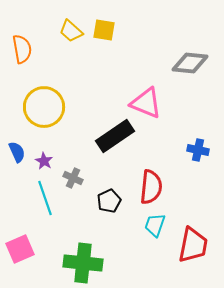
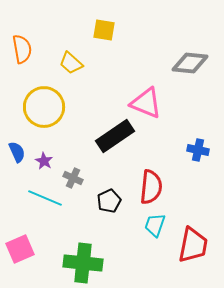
yellow trapezoid: moved 32 px down
cyan line: rotated 48 degrees counterclockwise
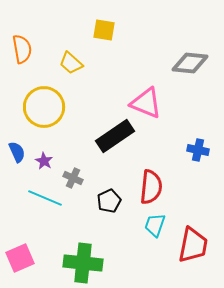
pink square: moved 9 px down
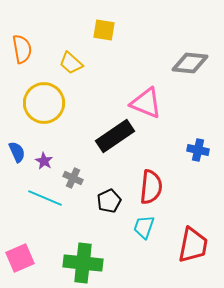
yellow circle: moved 4 px up
cyan trapezoid: moved 11 px left, 2 px down
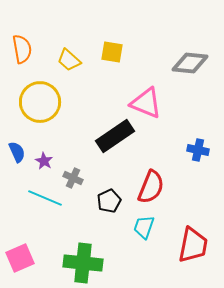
yellow square: moved 8 px right, 22 px down
yellow trapezoid: moved 2 px left, 3 px up
yellow circle: moved 4 px left, 1 px up
red semicircle: rotated 16 degrees clockwise
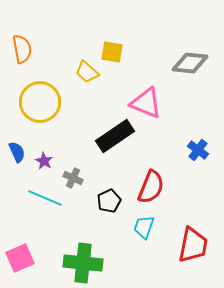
yellow trapezoid: moved 18 px right, 12 px down
blue cross: rotated 25 degrees clockwise
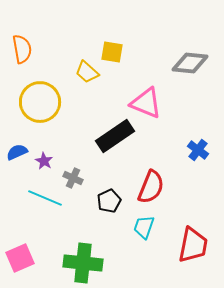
blue semicircle: rotated 90 degrees counterclockwise
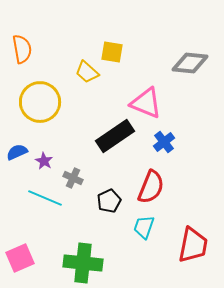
blue cross: moved 34 px left, 8 px up; rotated 15 degrees clockwise
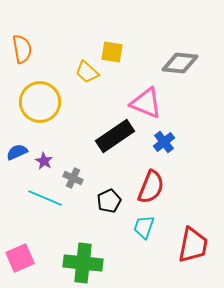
gray diamond: moved 10 px left
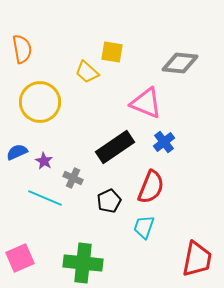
black rectangle: moved 11 px down
red trapezoid: moved 4 px right, 14 px down
